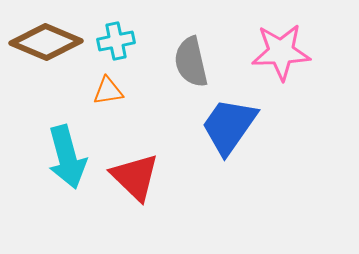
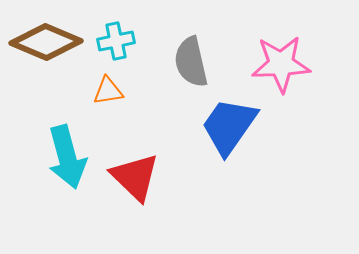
pink star: moved 12 px down
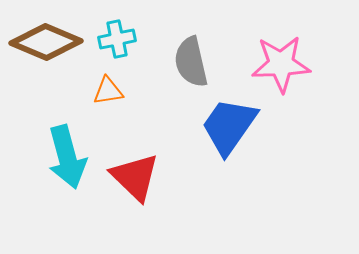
cyan cross: moved 1 px right, 2 px up
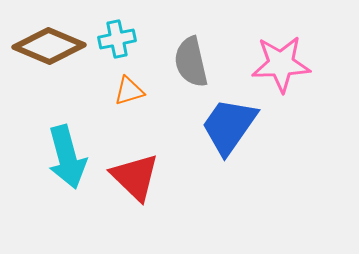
brown diamond: moved 3 px right, 4 px down
orange triangle: moved 21 px right; rotated 8 degrees counterclockwise
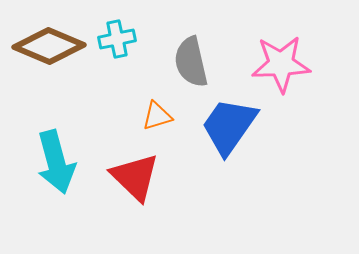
orange triangle: moved 28 px right, 25 px down
cyan arrow: moved 11 px left, 5 px down
